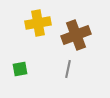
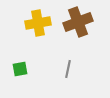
brown cross: moved 2 px right, 13 px up
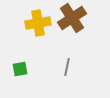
brown cross: moved 6 px left, 4 px up; rotated 12 degrees counterclockwise
gray line: moved 1 px left, 2 px up
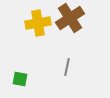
brown cross: moved 2 px left
green square: moved 10 px down; rotated 21 degrees clockwise
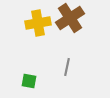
green square: moved 9 px right, 2 px down
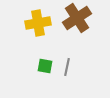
brown cross: moved 7 px right
green square: moved 16 px right, 15 px up
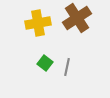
green square: moved 3 px up; rotated 28 degrees clockwise
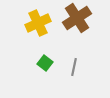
yellow cross: rotated 15 degrees counterclockwise
gray line: moved 7 px right
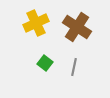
brown cross: moved 9 px down; rotated 24 degrees counterclockwise
yellow cross: moved 2 px left
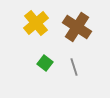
yellow cross: rotated 15 degrees counterclockwise
gray line: rotated 30 degrees counterclockwise
